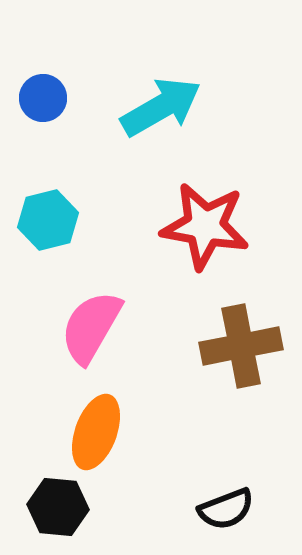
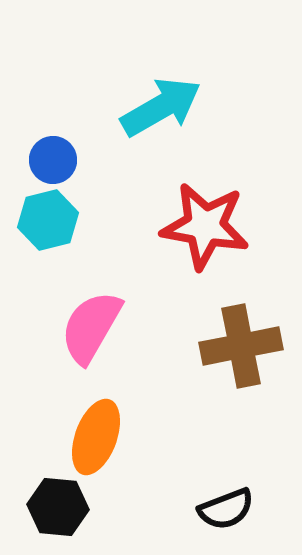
blue circle: moved 10 px right, 62 px down
orange ellipse: moved 5 px down
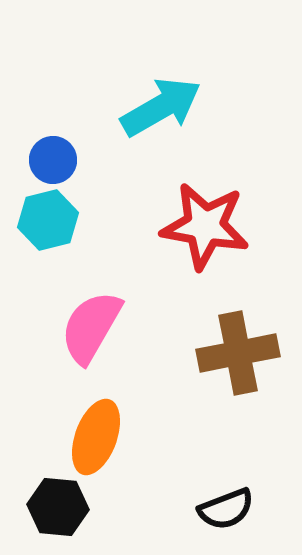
brown cross: moved 3 px left, 7 px down
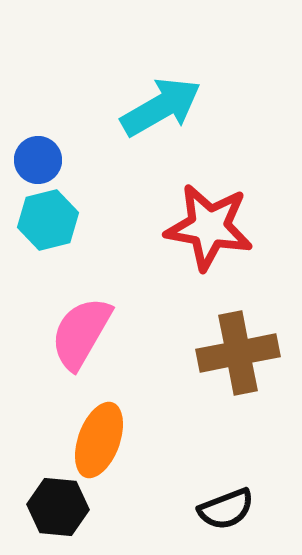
blue circle: moved 15 px left
red star: moved 4 px right, 1 px down
pink semicircle: moved 10 px left, 6 px down
orange ellipse: moved 3 px right, 3 px down
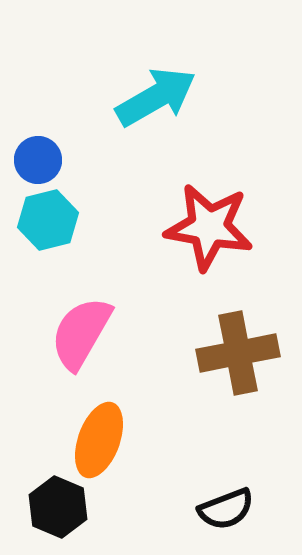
cyan arrow: moved 5 px left, 10 px up
black hexagon: rotated 18 degrees clockwise
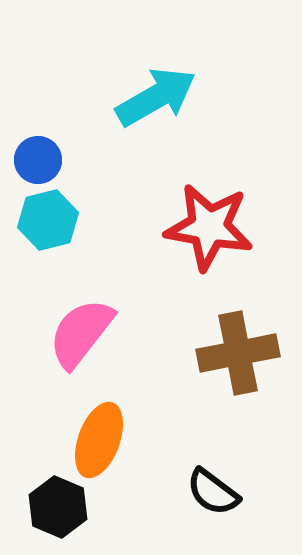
pink semicircle: rotated 8 degrees clockwise
black semicircle: moved 13 px left, 17 px up; rotated 58 degrees clockwise
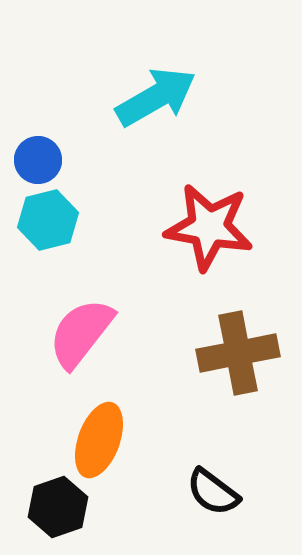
black hexagon: rotated 18 degrees clockwise
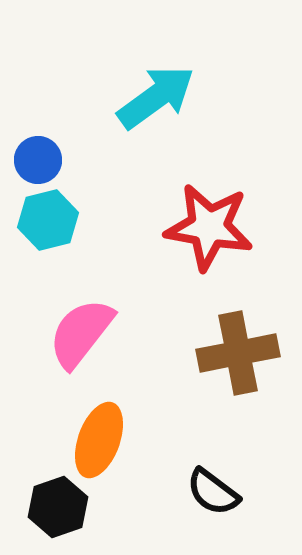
cyan arrow: rotated 6 degrees counterclockwise
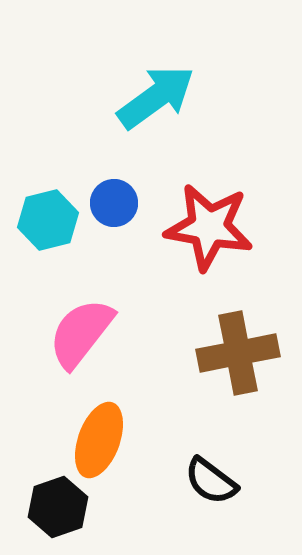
blue circle: moved 76 px right, 43 px down
black semicircle: moved 2 px left, 11 px up
